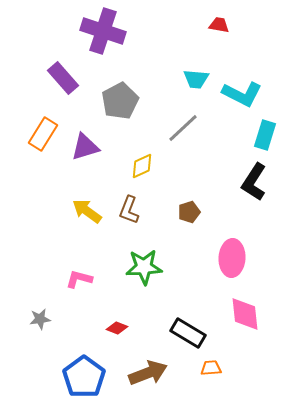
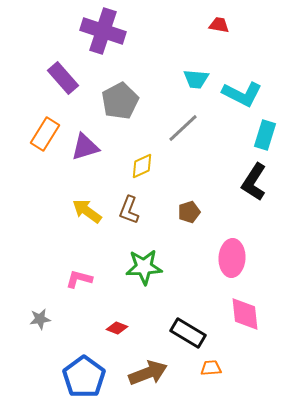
orange rectangle: moved 2 px right
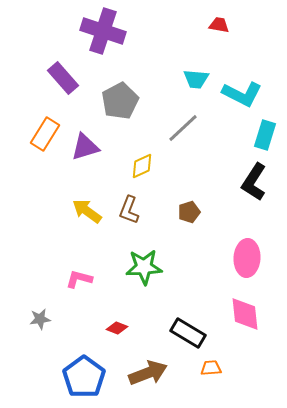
pink ellipse: moved 15 px right
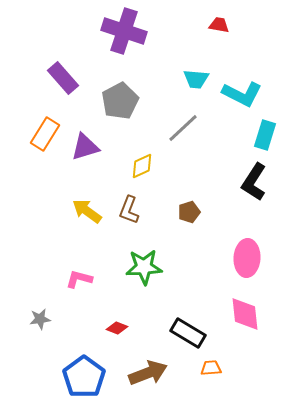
purple cross: moved 21 px right
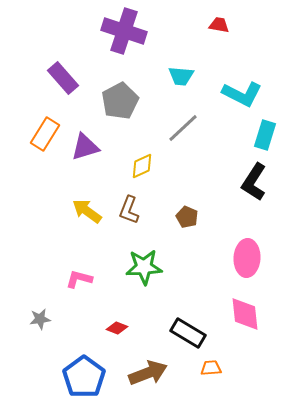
cyan trapezoid: moved 15 px left, 3 px up
brown pentagon: moved 2 px left, 5 px down; rotated 30 degrees counterclockwise
